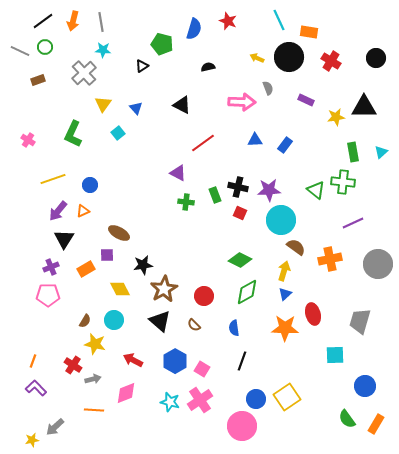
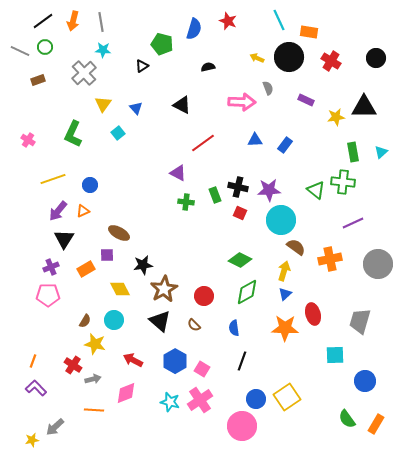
blue circle at (365, 386): moved 5 px up
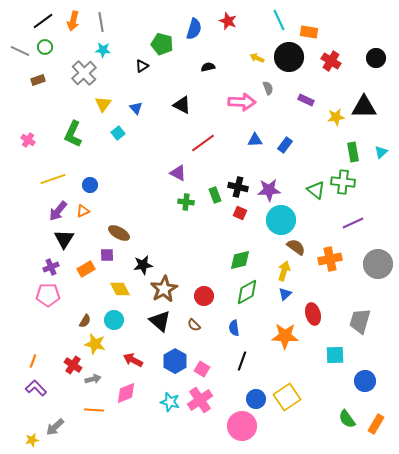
green diamond at (240, 260): rotated 40 degrees counterclockwise
orange star at (285, 328): moved 8 px down
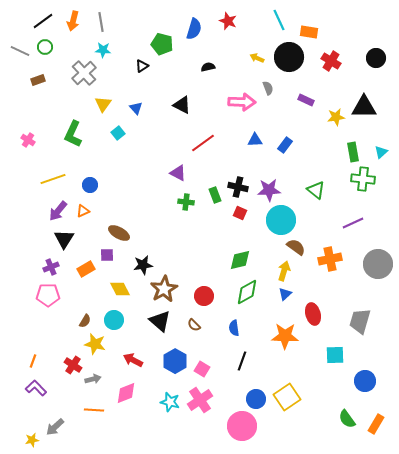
green cross at (343, 182): moved 20 px right, 3 px up
